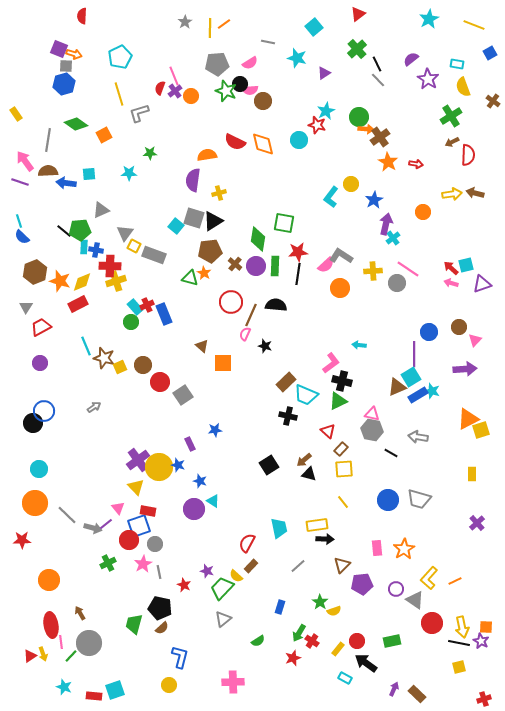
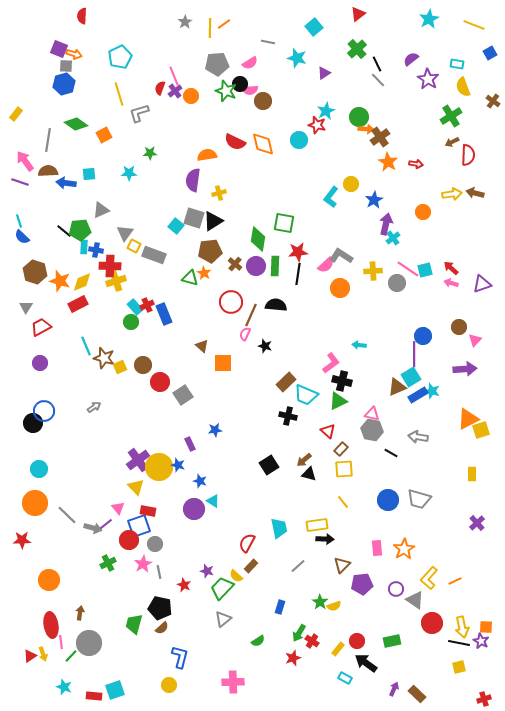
yellow rectangle at (16, 114): rotated 72 degrees clockwise
cyan square at (466, 265): moved 41 px left, 5 px down
brown hexagon at (35, 272): rotated 20 degrees counterclockwise
blue circle at (429, 332): moved 6 px left, 4 px down
yellow semicircle at (334, 611): moved 5 px up
brown arrow at (80, 613): rotated 40 degrees clockwise
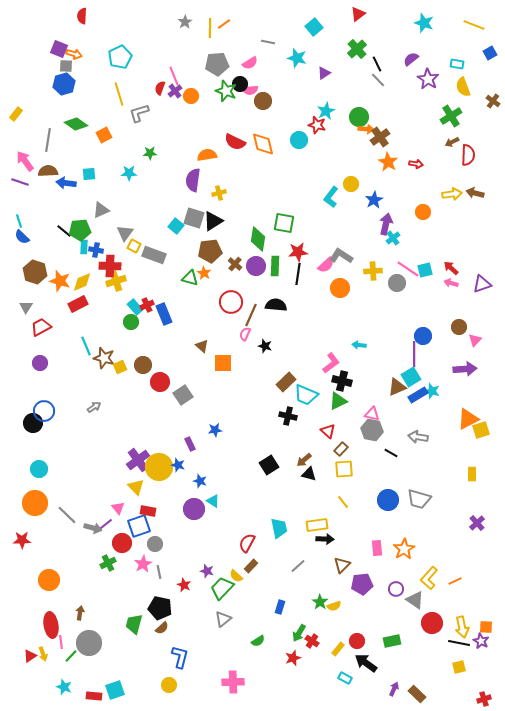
cyan star at (429, 19): moved 5 px left, 4 px down; rotated 24 degrees counterclockwise
red circle at (129, 540): moved 7 px left, 3 px down
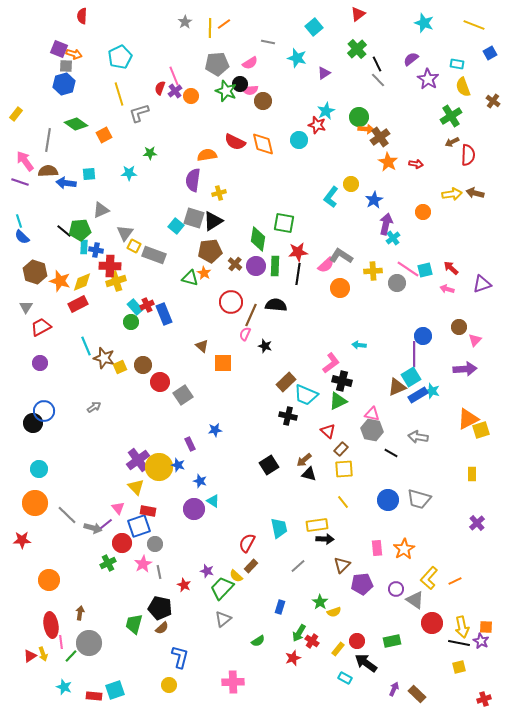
pink arrow at (451, 283): moved 4 px left, 6 px down
yellow semicircle at (334, 606): moved 6 px down
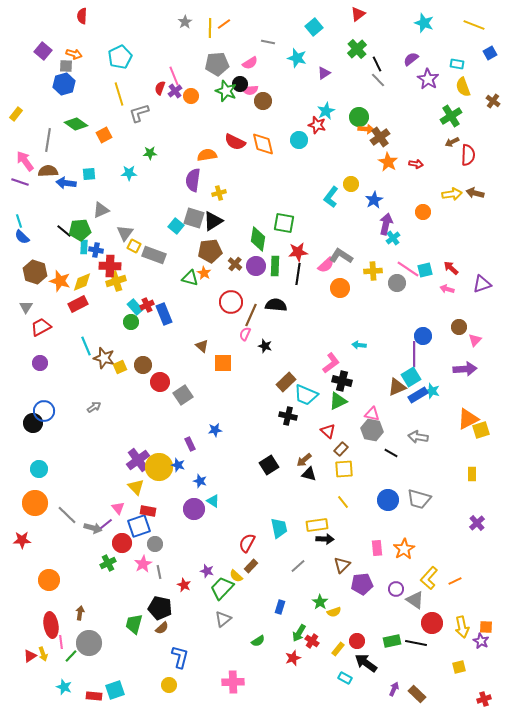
purple square at (59, 49): moved 16 px left, 2 px down; rotated 18 degrees clockwise
black line at (459, 643): moved 43 px left
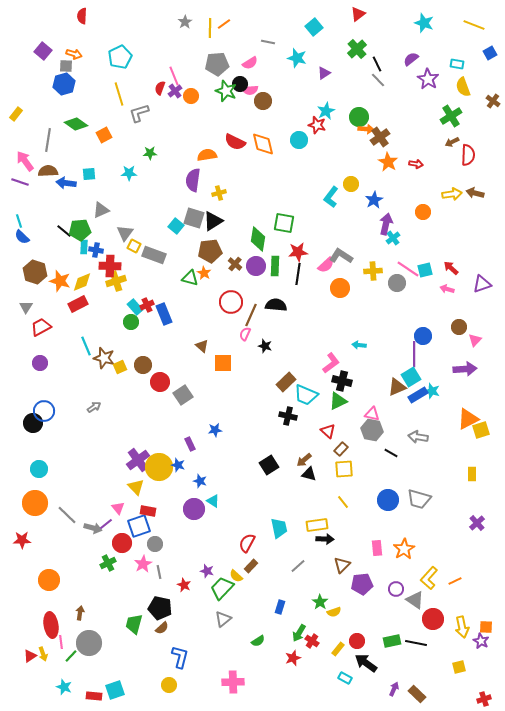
red circle at (432, 623): moved 1 px right, 4 px up
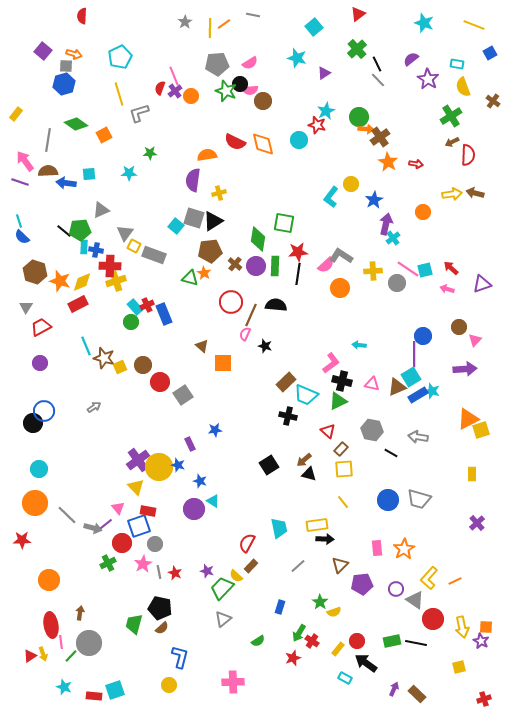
gray line at (268, 42): moved 15 px left, 27 px up
pink triangle at (372, 414): moved 30 px up
brown triangle at (342, 565): moved 2 px left
red star at (184, 585): moved 9 px left, 12 px up
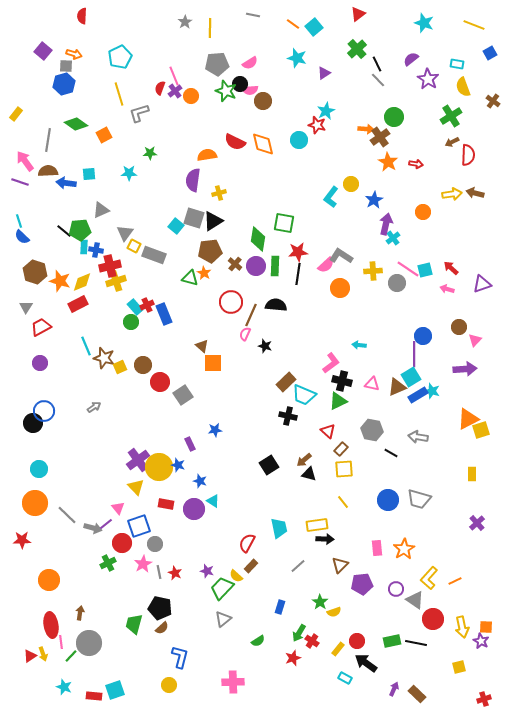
orange line at (224, 24): moved 69 px right; rotated 72 degrees clockwise
green circle at (359, 117): moved 35 px right
red cross at (110, 266): rotated 15 degrees counterclockwise
orange square at (223, 363): moved 10 px left
cyan trapezoid at (306, 395): moved 2 px left
red rectangle at (148, 511): moved 18 px right, 7 px up
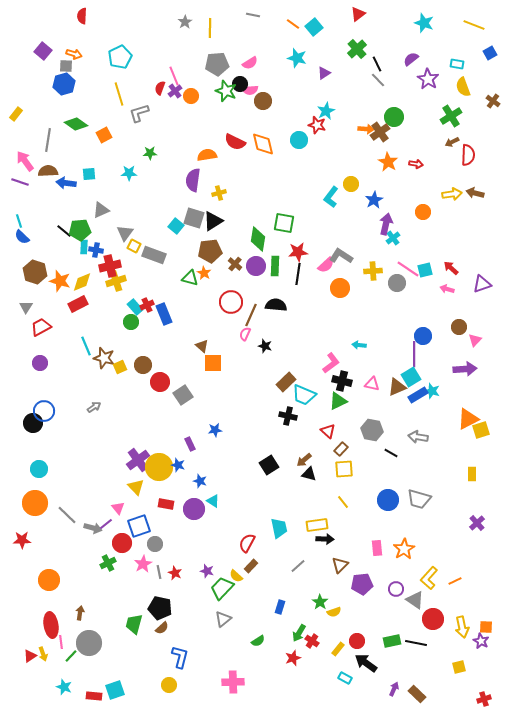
brown cross at (380, 137): moved 5 px up
